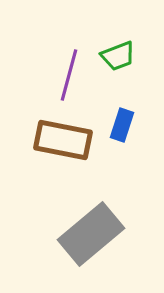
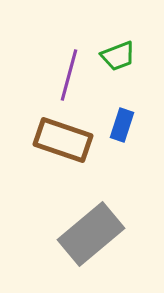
brown rectangle: rotated 8 degrees clockwise
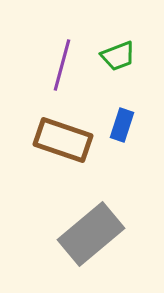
purple line: moved 7 px left, 10 px up
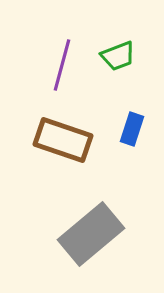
blue rectangle: moved 10 px right, 4 px down
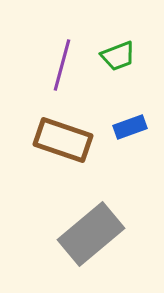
blue rectangle: moved 2 px left, 2 px up; rotated 52 degrees clockwise
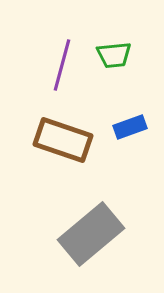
green trapezoid: moved 4 px left, 1 px up; rotated 15 degrees clockwise
